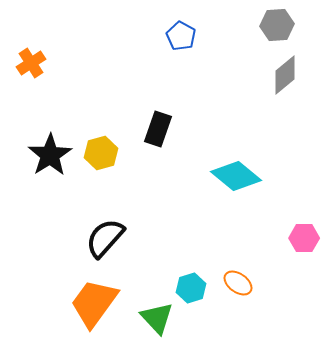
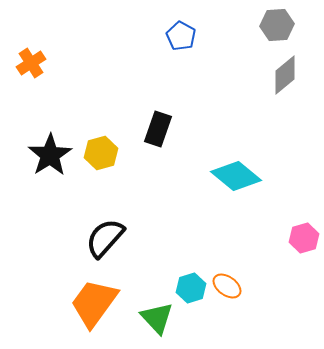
pink hexagon: rotated 16 degrees counterclockwise
orange ellipse: moved 11 px left, 3 px down
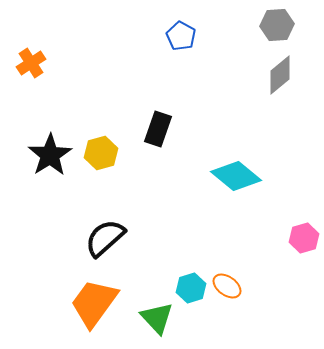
gray diamond: moved 5 px left
black semicircle: rotated 6 degrees clockwise
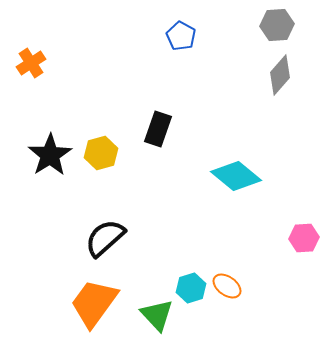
gray diamond: rotated 9 degrees counterclockwise
pink hexagon: rotated 12 degrees clockwise
green triangle: moved 3 px up
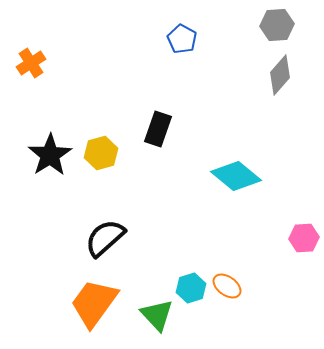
blue pentagon: moved 1 px right, 3 px down
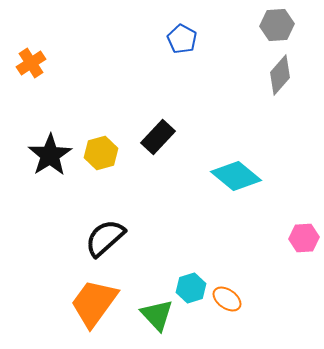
black rectangle: moved 8 px down; rotated 24 degrees clockwise
orange ellipse: moved 13 px down
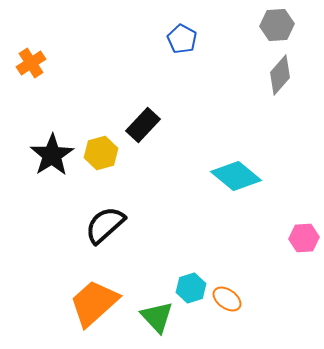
black rectangle: moved 15 px left, 12 px up
black star: moved 2 px right
black semicircle: moved 13 px up
orange trapezoid: rotated 12 degrees clockwise
green triangle: moved 2 px down
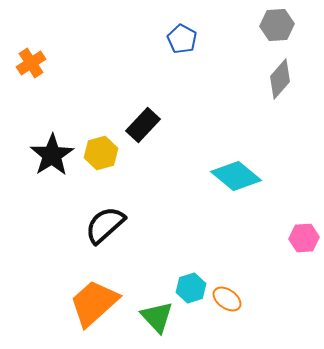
gray diamond: moved 4 px down
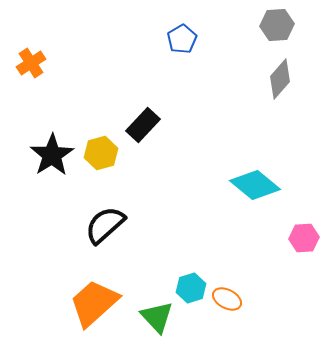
blue pentagon: rotated 12 degrees clockwise
cyan diamond: moved 19 px right, 9 px down
orange ellipse: rotated 8 degrees counterclockwise
